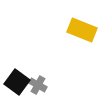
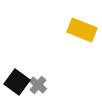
gray cross: rotated 12 degrees clockwise
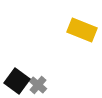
black square: moved 1 px up
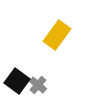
yellow rectangle: moved 25 px left, 5 px down; rotated 76 degrees counterclockwise
